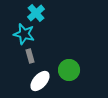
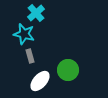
green circle: moved 1 px left
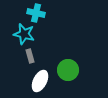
cyan cross: rotated 36 degrees counterclockwise
white ellipse: rotated 15 degrees counterclockwise
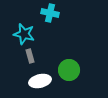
cyan cross: moved 14 px right
green circle: moved 1 px right
white ellipse: rotated 50 degrees clockwise
